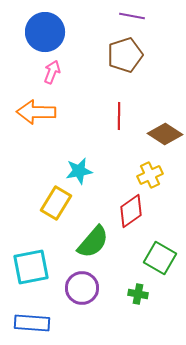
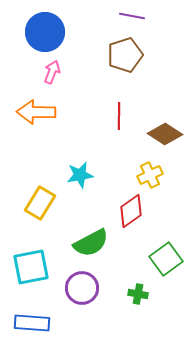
cyan star: moved 1 px right, 4 px down
yellow rectangle: moved 16 px left
green semicircle: moved 2 px left, 1 px down; rotated 21 degrees clockwise
green square: moved 6 px right, 1 px down; rotated 24 degrees clockwise
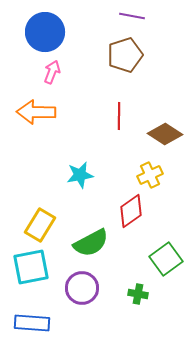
yellow rectangle: moved 22 px down
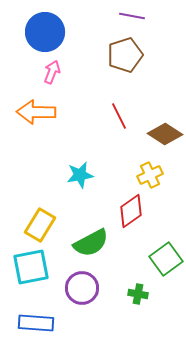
red line: rotated 28 degrees counterclockwise
blue rectangle: moved 4 px right
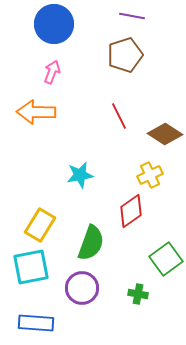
blue circle: moved 9 px right, 8 px up
green semicircle: rotated 42 degrees counterclockwise
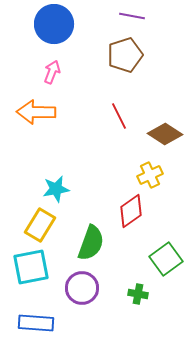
cyan star: moved 24 px left, 14 px down
